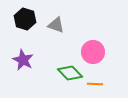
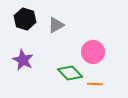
gray triangle: rotated 48 degrees counterclockwise
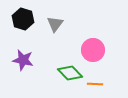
black hexagon: moved 2 px left
gray triangle: moved 1 px left, 1 px up; rotated 24 degrees counterclockwise
pink circle: moved 2 px up
purple star: rotated 15 degrees counterclockwise
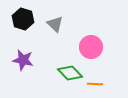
gray triangle: rotated 24 degrees counterclockwise
pink circle: moved 2 px left, 3 px up
